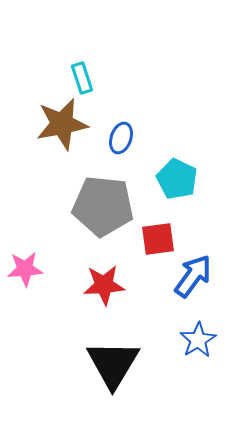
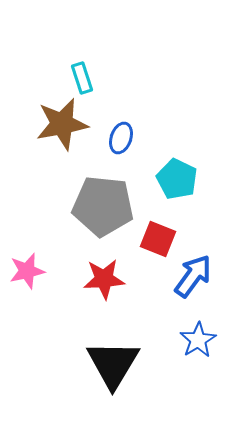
red square: rotated 30 degrees clockwise
pink star: moved 2 px right, 2 px down; rotated 9 degrees counterclockwise
red star: moved 6 px up
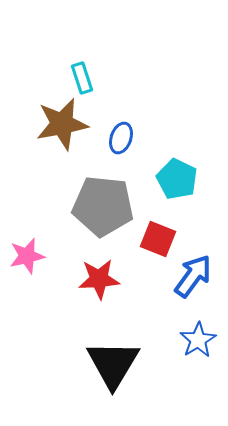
pink star: moved 15 px up
red star: moved 5 px left
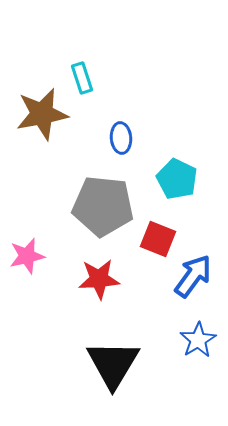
brown star: moved 20 px left, 10 px up
blue ellipse: rotated 24 degrees counterclockwise
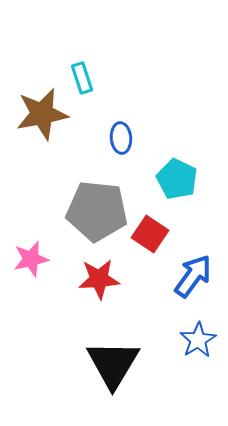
gray pentagon: moved 6 px left, 5 px down
red square: moved 8 px left, 5 px up; rotated 12 degrees clockwise
pink star: moved 4 px right, 3 px down
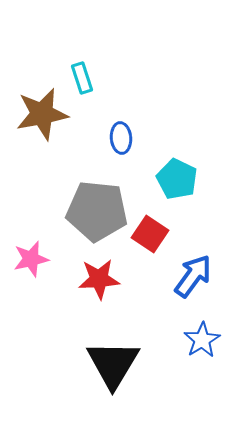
blue star: moved 4 px right
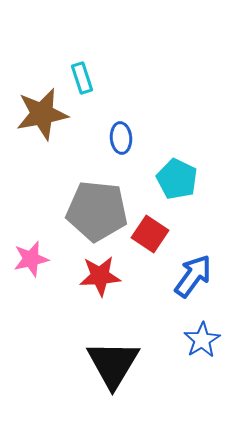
red star: moved 1 px right, 3 px up
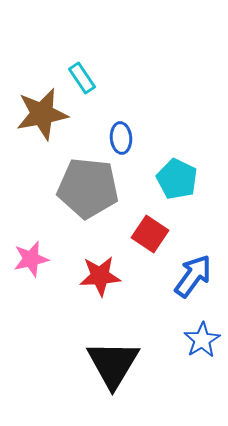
cyan rectangle: rotated 16 degrees counterclockwise
gray pentagon: moved 9 px left, 23 px up
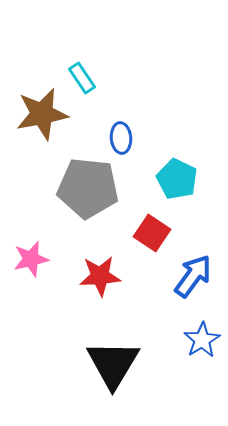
red square: moved 2 px right, 1 px up
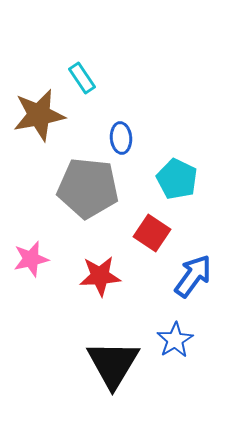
brown star: moved 3 px left, 1 px down
blue star: moved 27 px left
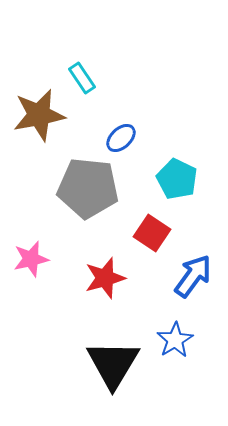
blue ellipse: rotated 52 degrees clockwise
red star: moved 5 px right, 2 px down; rotated 12 degrees counterclockwise
